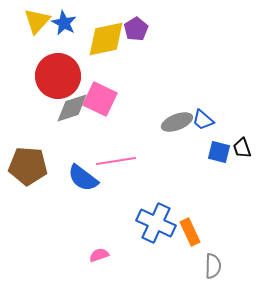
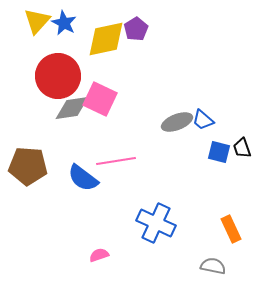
gray diamond: rotated 9 degrees clockwise
orange rectangle: moved 41 px right, 3 px up
gray semicircle: rotated 80 degrees counterclockwise
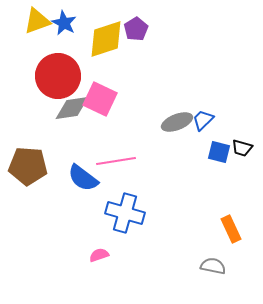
yellow triangle: rotated 28 degrees clockwise
yellow diamond: rotated 6 degrees counterclockwise
blue trapezoid: rotated 95 degrees clockwise
black trapezoid: rotated 55 degrees counterclockwise
blue cross: moved 31 px left, 10 px up; rotated 9 degrees counterclockwise
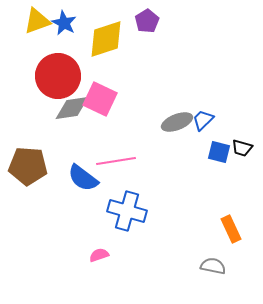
purple pentagon: moved 11 px right, 8 px up
blue cross: moved 2 px right, 2 px up
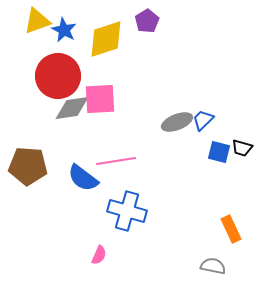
blue star: moved 7 px down
pink square: rotated 28 degrees counterclockwise
pink semicircle: rotated 132 degrees clockwise
